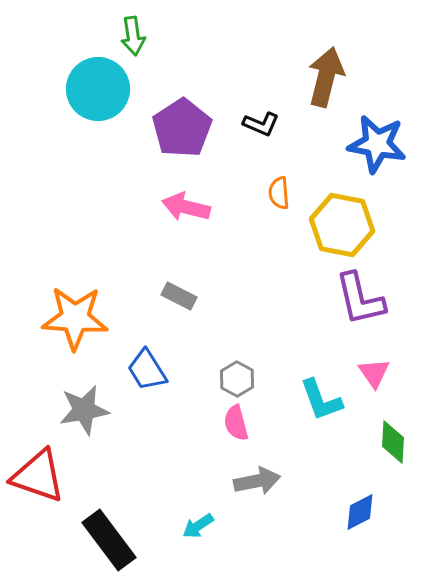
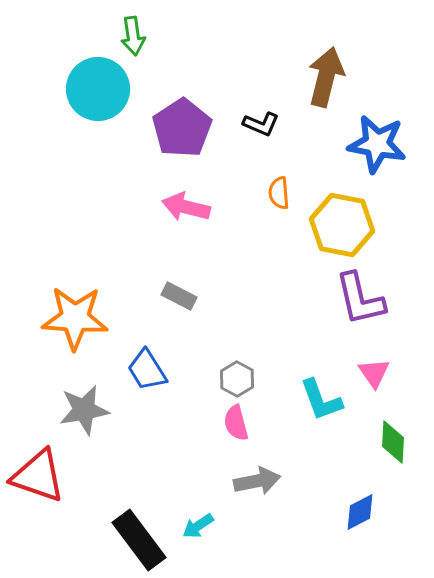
black rectangle: moved 30 px right
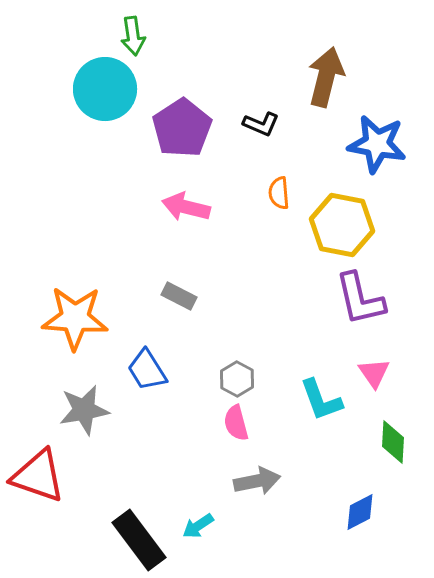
cyan circle: moved 7 px right
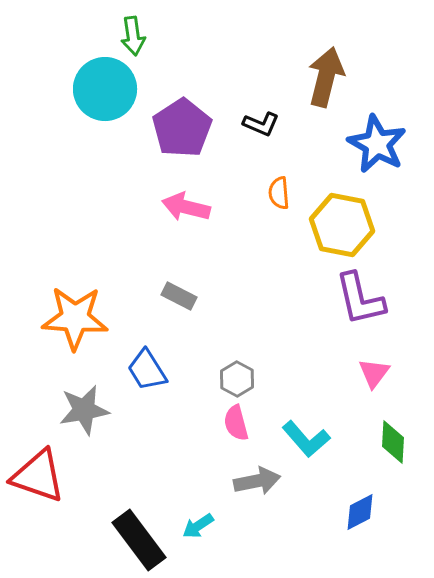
blue star: rotated 18 degrees clockwise
pink triangle: rotated 12 degrees clockwise
cyan L-shape: moved 15 px left, 39 px down; rotated 21 degrees counterclockwise
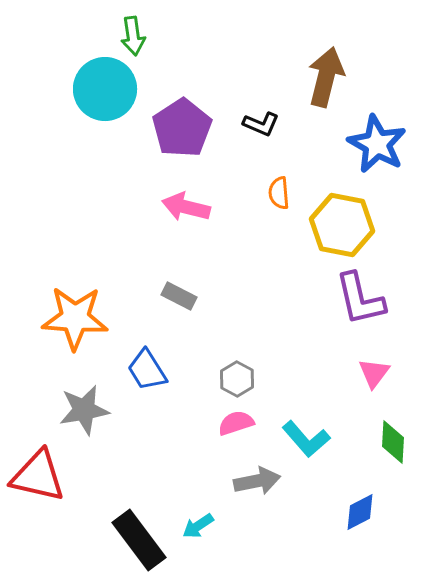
pink semicircle: rotated 87 degrees clockwise
red triangle: rotated 6 degrees counterclockwise
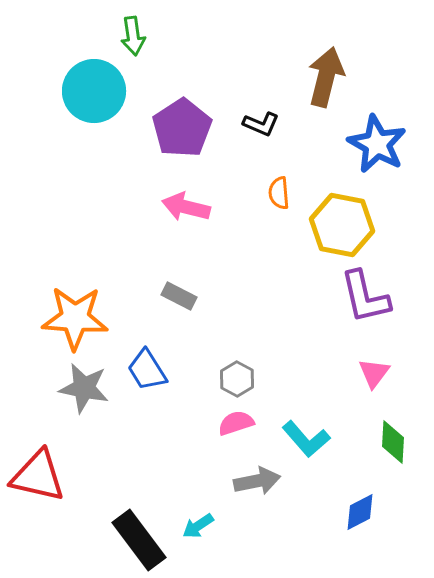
cyan circle: moved 11 px left, 2 px down
purple L-shape: moved 5 px right, 2 px up
gray star: moved 22 px up; rotated 21 degrees clockwise
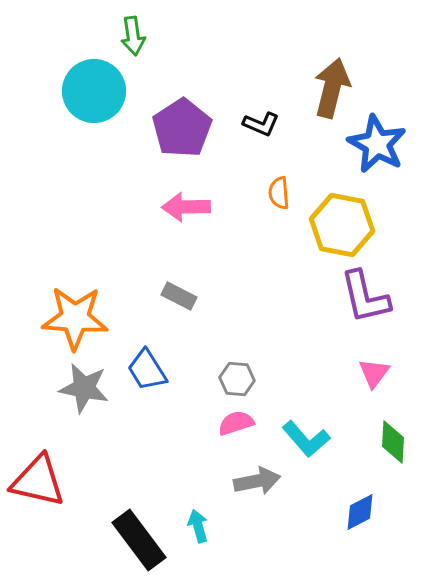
brown arrow: moved 6 px right, 11 px down
pink arrow: rotated 15 degrees counterclockwise
gray hexagon: rotated 24 degrees counterclockwise
red triangle: moved 5 px down
cyan arrow: rotated 108 degrees clockwise
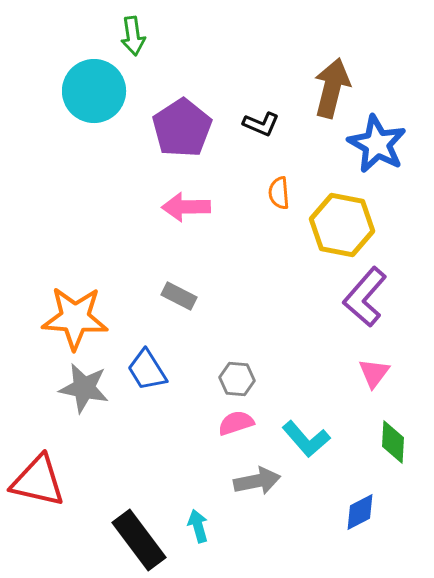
purple L-shape: rotated 54 degrees clockwise
